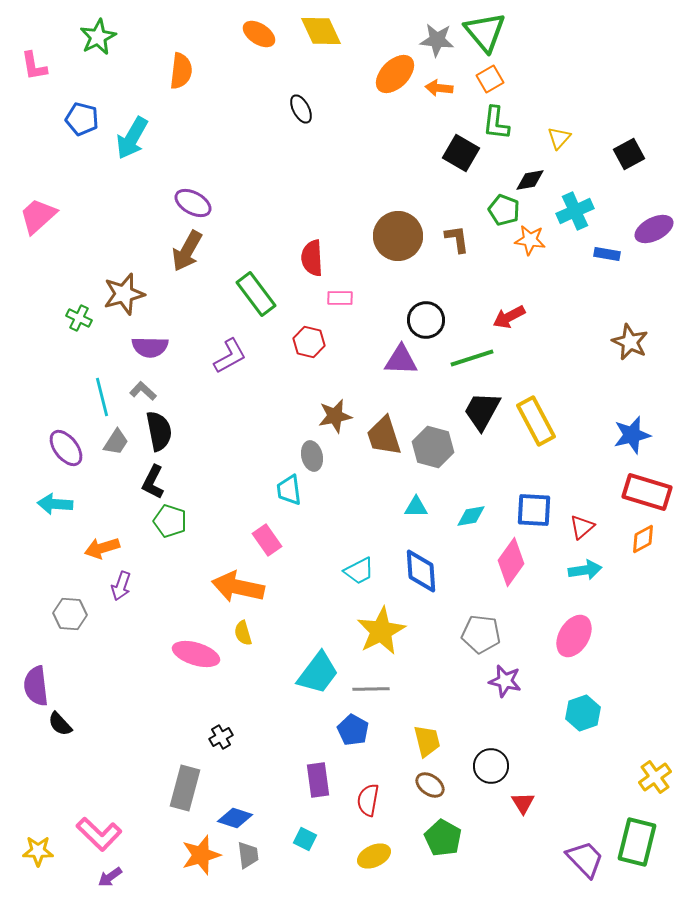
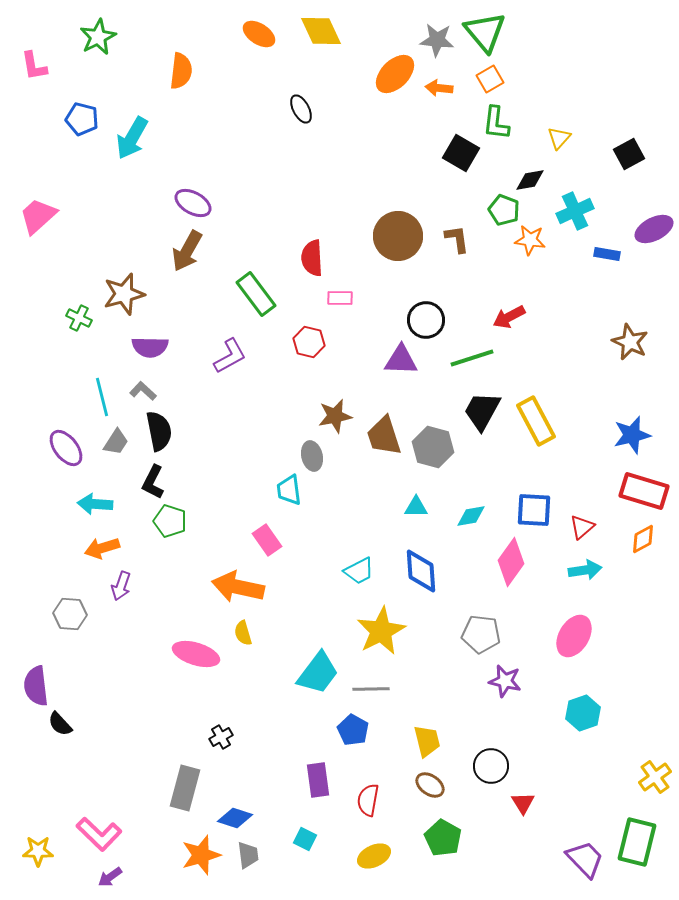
red rectangle at (647, 492): moved 3 px left, 1 px up
cyan arrow at (55, 504): moved 40 px right
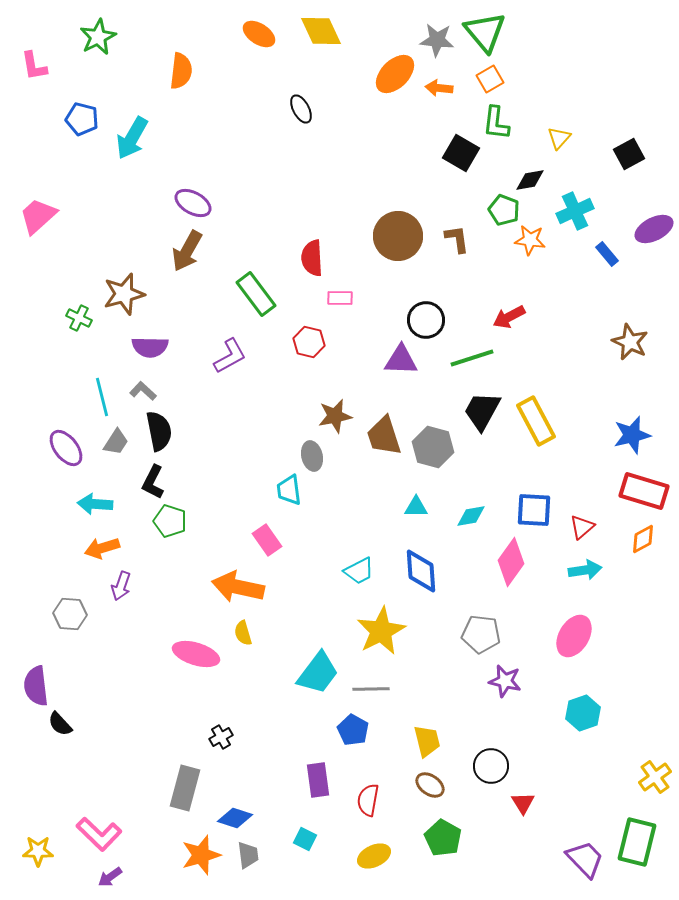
blue rectangle at (607, 254): rotated 40 degrees clockwise
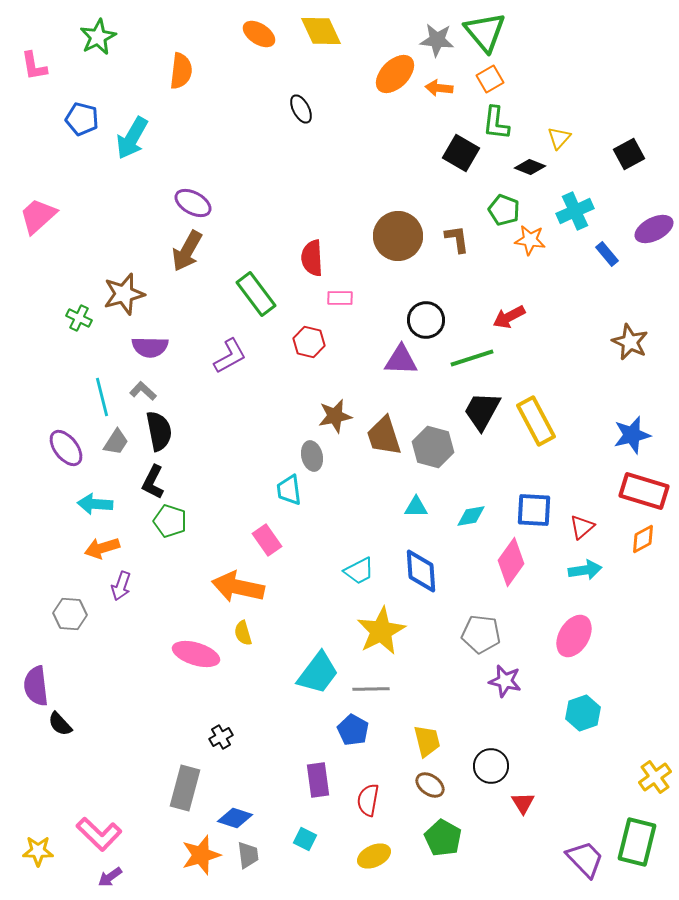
black diamond at (530, 180): moved 13 px up; rotated 32 degrees clockwise
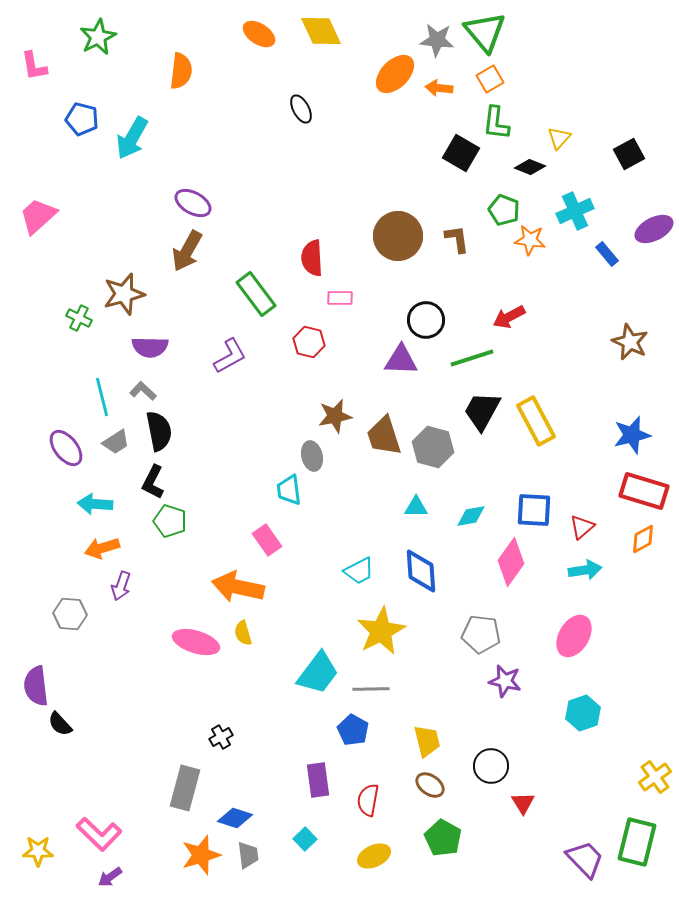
gray trapezoid at (116, 442): rotated 24 degrees clockwise
pink ellipse at (196, 654): moved 12 px up
cyan square at (305, 839): rotated 20 degrees clockwise
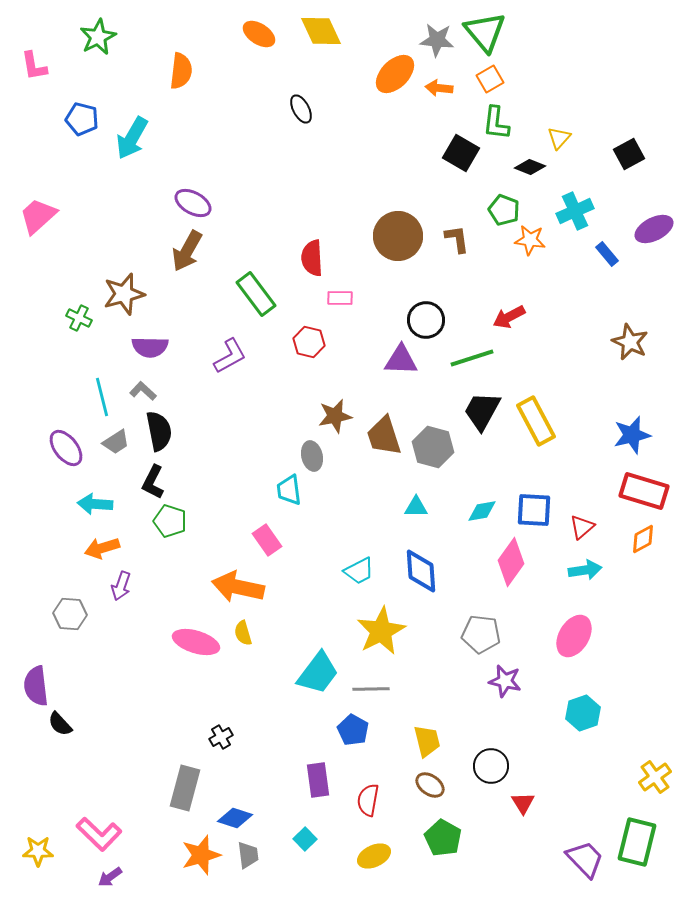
cyan diamond at (471, 516): moved 11 px right, 5 px up
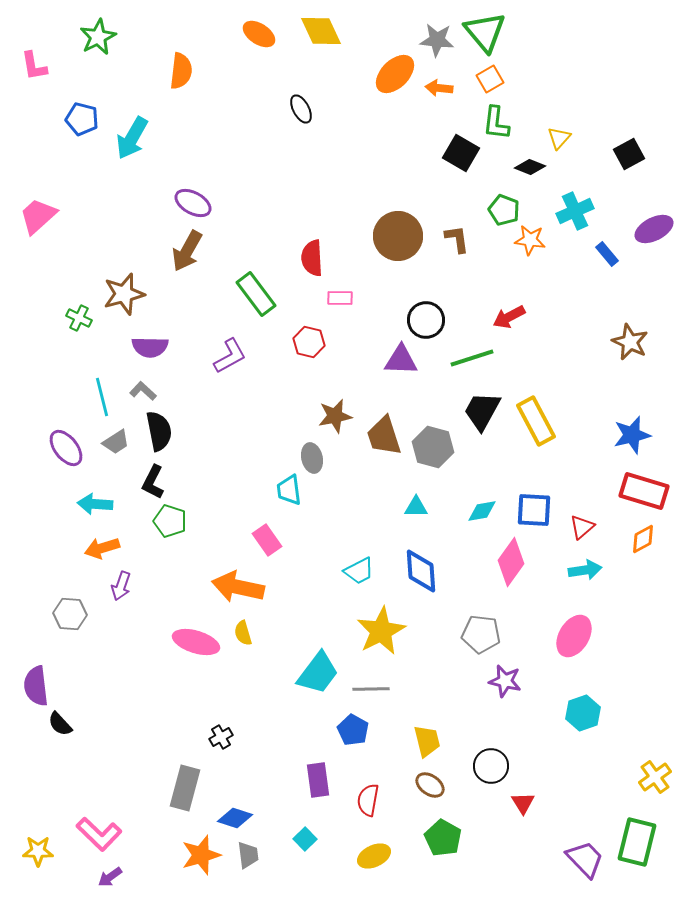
gray ellipse at (312, 456): moved 2 px down
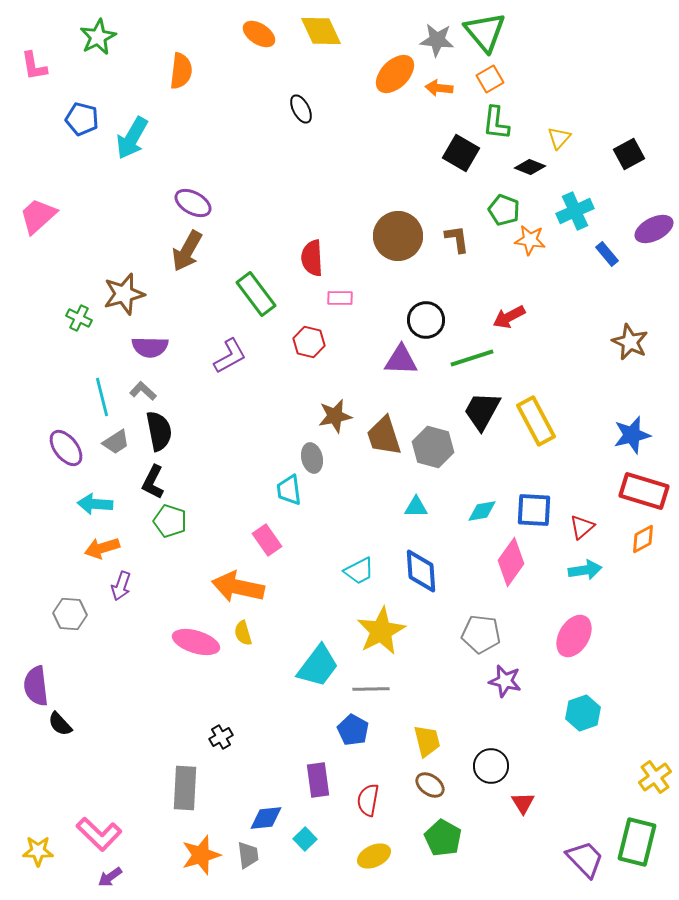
cyan trapezoid at (318, 673): moved 7 px up
gray rectangle at (185, 788): rotated 12 degrees counterclockwise
blue diamond at (235, 818): moved 31 px right; rotated 24 degrees counterclockwise
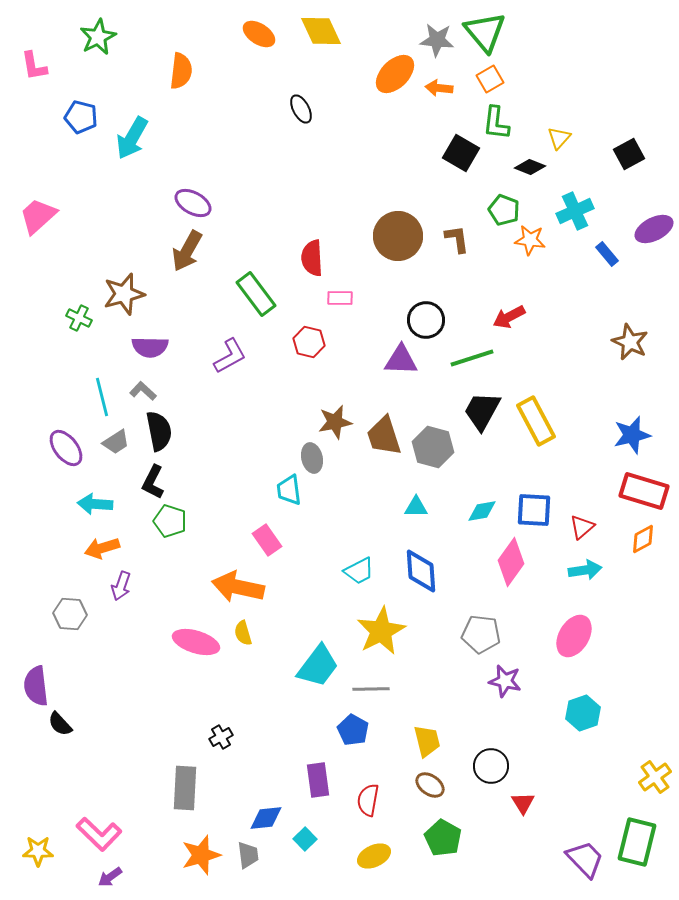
blue pentagon at (82, 119): moved 1 px left, 2 px up
brown star at (335, 416): moved 6 px down
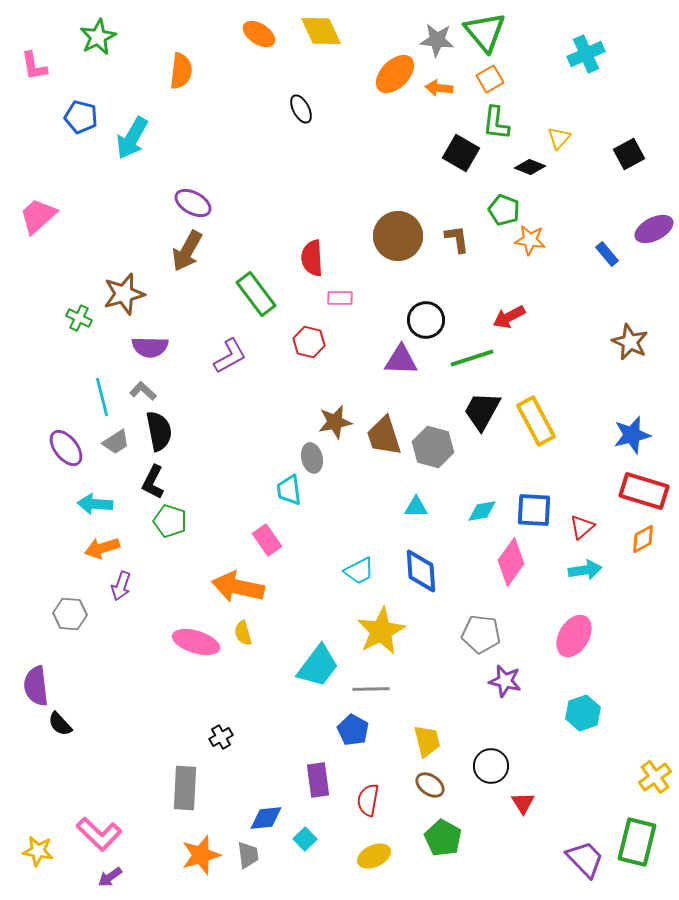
cyan cross at (575, 211): moved 11 px right, 157 px up
yellow star at (38, 851): rotated 8 degrees clockwise
